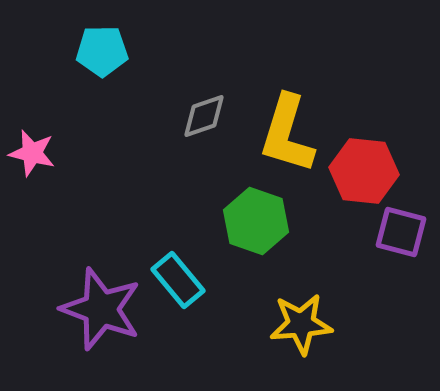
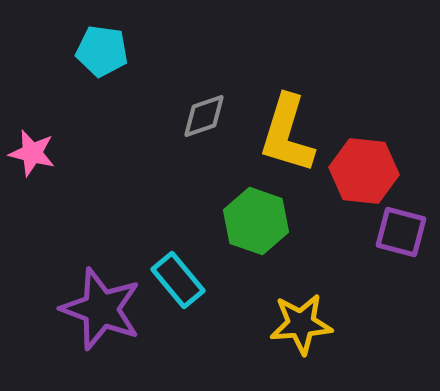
cyan pentagon: rotated 9 degrees clockwise
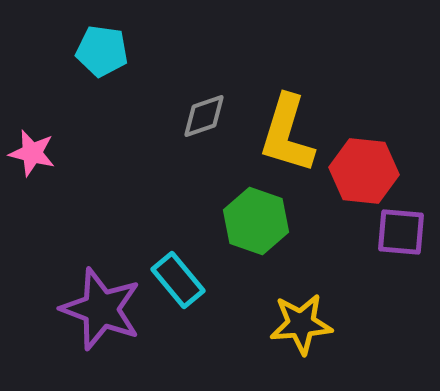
purple square: rotated 10 degrees counterclockwise
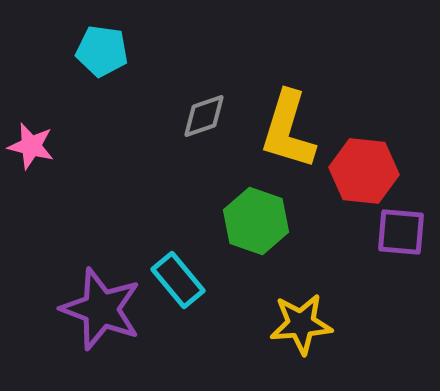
yellow L-shape: moved 1 px right, 4 px up
pink star: moved 1 px left, 7 px up
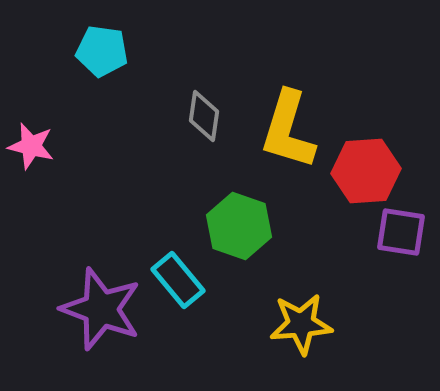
gray diamond: rotated 63 degrees counterclockwise
red hexagon: moved 2 px right; rotated 10 degrees counterclockwise
green hexagon: moved 17 px left, 5 px down
purple square: rotated 4 degrees clockwise
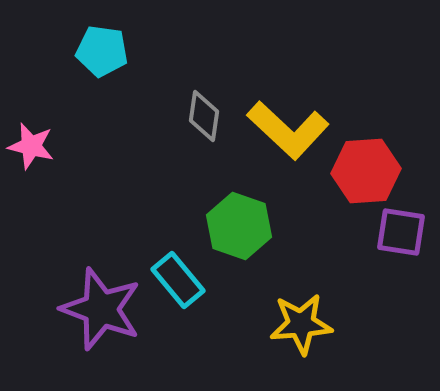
yellow L-shape: rotated 64 degrees counterclockwise
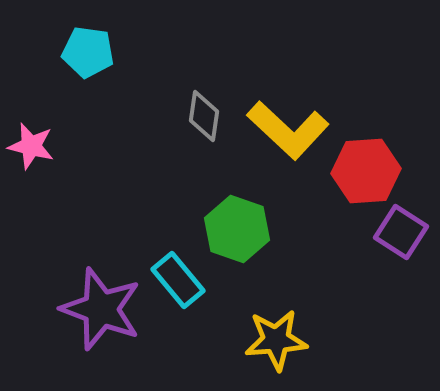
cyan pentagon: moved 14 px left, 1 px down
green hexagon: moved 2 px left, 3 px down
purple square: rotated 24 degrees clockwise
yellow star: moved 25 px left, 16 px down
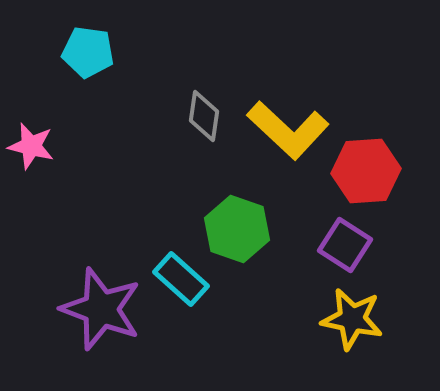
purple square: moved 56 px left, 13 px down
cyan rectangle: moved 3 px right, 1 px up; rotated 8 degrees counterclockwise
yellow star: moved 76 px right, 21 px up; rotated 16 degrees clockwise
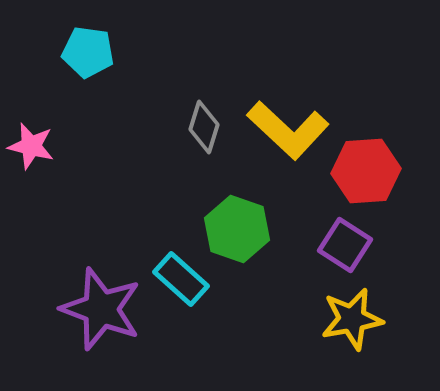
gray diamond: moved 11 px down; rotated 9 degrees clockwise
yellow star: rotated 22 degrees counterclockwise
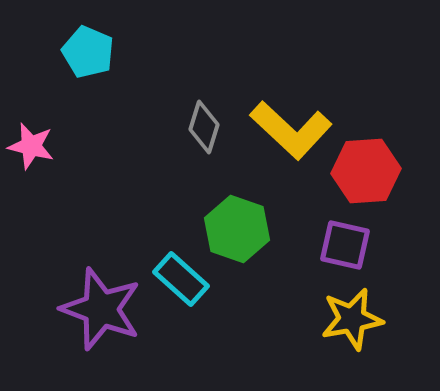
cyan pentagon: rotated 15 degrees clockwise
yellow L-shape: moved 3 px right
purple square: rotated 20 degrees counterclockwise
